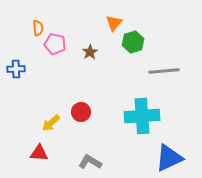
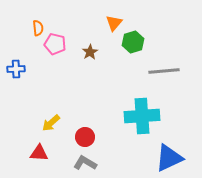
red circle: moved 4 px right, 25 px down
gray L-shape: moved 5 px left, 1 px down
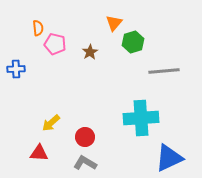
cyan cross: moved 1 px left, 2 px down
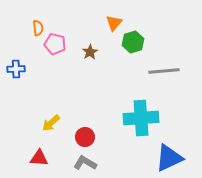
red triangle: moved 5 px down
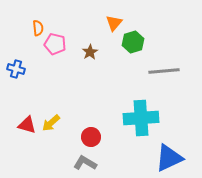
blue cross: rotated 18 degrees clockwise
red circle: moved 6 px right
red triangle: moved 12 px left, 33 px up; rotated 12 degrees clockwise
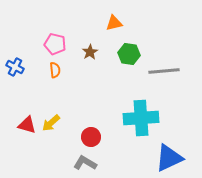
orange triangle: rotated 36 degrees clockwise
orange semicircle: moved 17 px right, 42 px down
green hexagon: moved 4 px left, 12 px down; rotated 25 degrees clockwise
blue cross: moved 1 px left, 2 px up; rotated 12 degrees clockwise
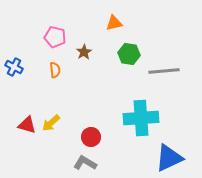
pink pentagon: moved 7 px up
brown star: moved 6 px left
blue cross: moved 1 px left
